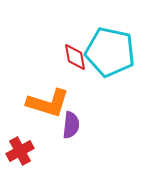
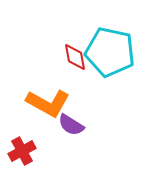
orange L-shape: rotated 12 degrees clockwise
purple semicircle: rotated 116 degrees clockwise
red cross: moved 2 px right
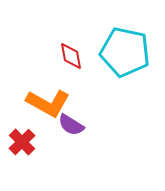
cyan pentagon: moved 15 px right
red diamond: moved 4 px left, 1 px up
red cross: moved 9 px up; rotated 16 degrees counterclockwise
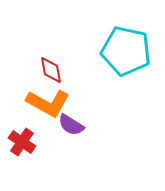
cyan pentagon: moved 1 px right, 1 px up
red diamond: moved 20 px left, 14 px down
red cross: rotated 12 degrees counterclockwise
